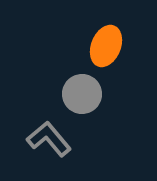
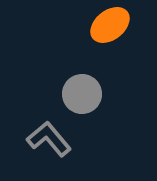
orange ellipse: moved 4 px right, 21 px up; rotated 30 degrees clockwise
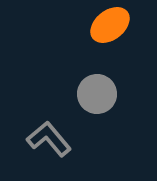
gray circle: moved 15 px right
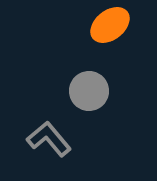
gray circle: moved 8 px left, 3 px up
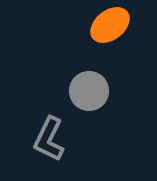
gray L-shape: rotated 114 degrees counterclockwise
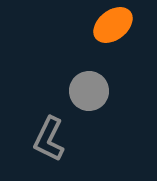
orange ellipse: moved 3 px right
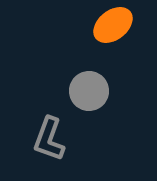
gray L-shape: rotated 6 degrees counterclockwise
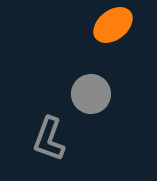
gray circle: moved 2 px right, 3 px down
